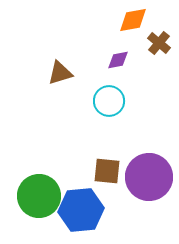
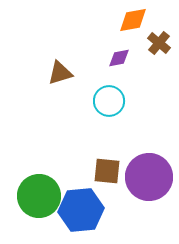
purple diamond: moved 1 px right, 2 px up
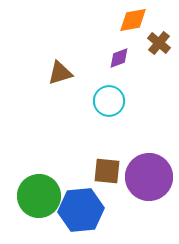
purple diamond: rotated 10 degrees counterclockwise
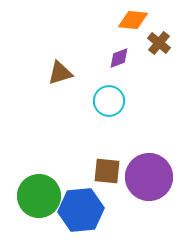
orange diamond: rotated 16 degrees clockwise
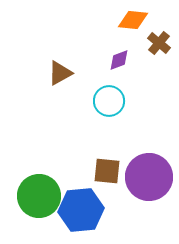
purple diamond: moved 2 px down
brown triangle: rotated 12 degrees counterclockwise
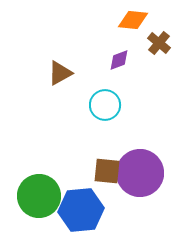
cyan circle: moved 4 px left, 4 px down
purple circle: moved 9 px left, 4 px up
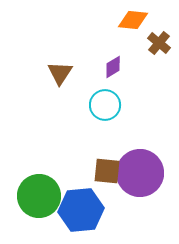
purple diamond: moved 6 px left, 7 px down; rotated 10 degrees counterclockwise
brown triangle: rotated 28 degrees counterclockwise
